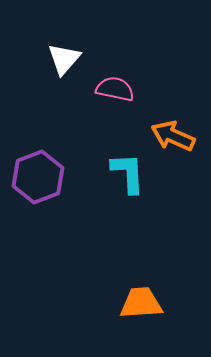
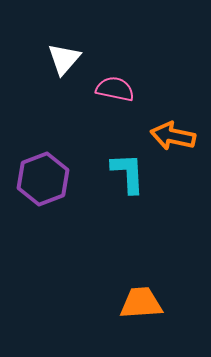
orange arrow: rotated 12 degrees counterclockwise
purple hexagon: moved 5 px right, 2 px down
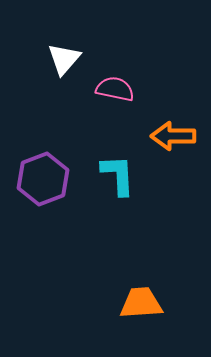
orange arrow: rotated 12 degrees counterclockwise
cyan L-shape: moved 10 px left, 2 px down
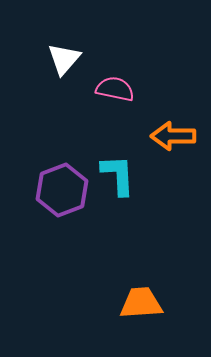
purple hexagon: moved 19 px right, 11 px down
